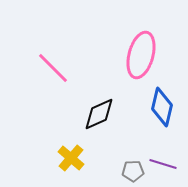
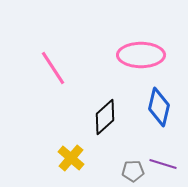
pink ellipse: rotated 75 degrees clockwise
pink line: rotated 12 degrees clockwise
blue diamond: moved 3 px left
black diamond: moved 6 px right, 3 px down; rotated 18 degrees counterclockwise
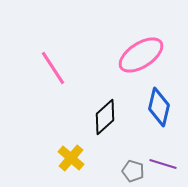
pink ellipse: rotated 33 degrees counterclockwise
gray pentagon: rotated 20 degrees clockwise
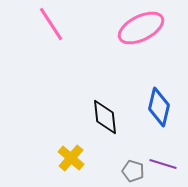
pink ellipse: moved 27 px up; rotated 6 degrees clockwise
pink line: moved 2 px left, 44 px up
black diamond: rotated 54 degrees counterclockwise
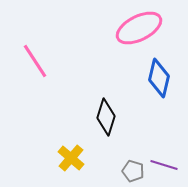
pink line: moved 16 px left, 37 px down
pink ellipse: moved 2 px left
blue diamond: moved 29 px up
black diamond: moved 1 px right; rotated 24 degrees clockwise
purple line: moved 1 px right, 1 px down
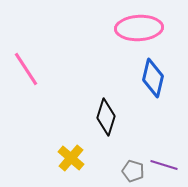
pink ellipse: rotated 24 degrees clockwise
pink line: moved 9 px left, 8 px down
blue diamond: moved 6 px left
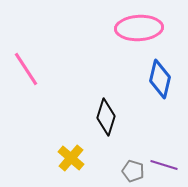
blue diamond: moved 7 px right, 1 px down
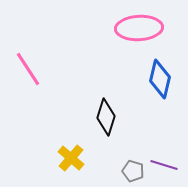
pink line: moved 2 px right
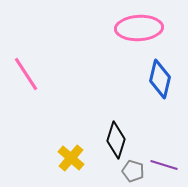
pink line: moved 2 px left, 5 px down
black diamond: moved 10 px right, 23 px down
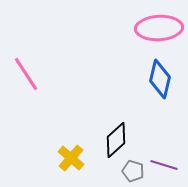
pink ellipse: moved 20 px right
black diamond: rotated 30 degrees clockwise
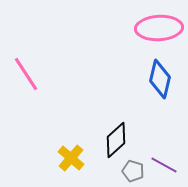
purple line: rotated 12 degrees clockwise
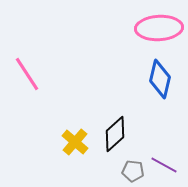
pink line: moved 1 px right
black diamond: moved 1 px left, 6 px up
yellow cross: moved 4 px right, 16 px up
gray pentagon: rotated 10 degrees counterclockwise
